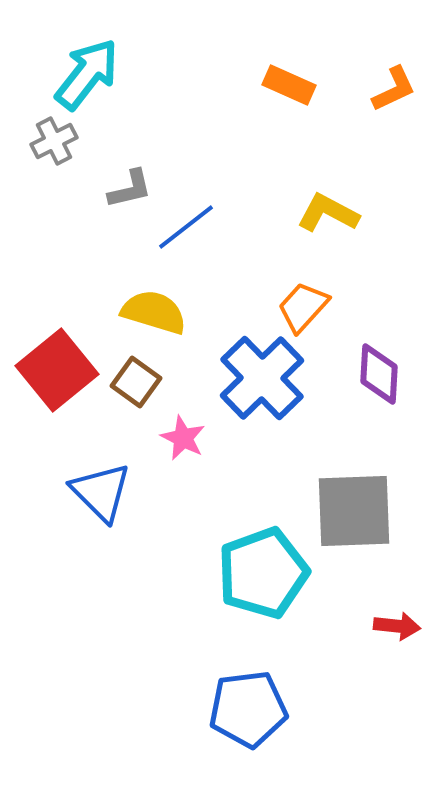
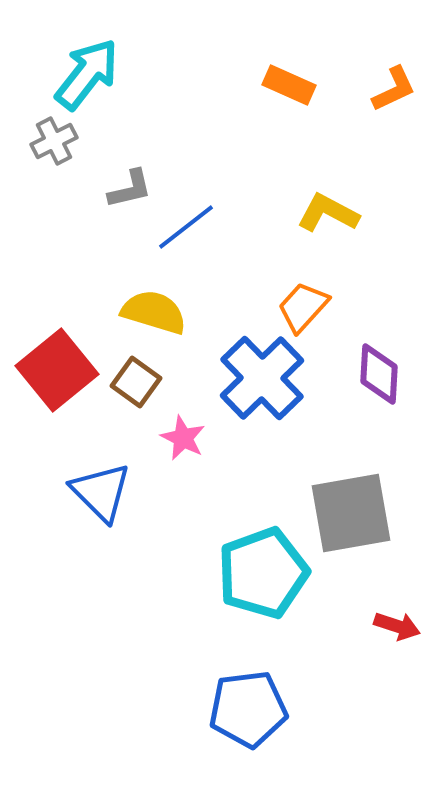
gray square: moved 3 px left, 2 px down; rotated 8 degrees counterclockwise
red arrow: rotated 12 degrees clockwise
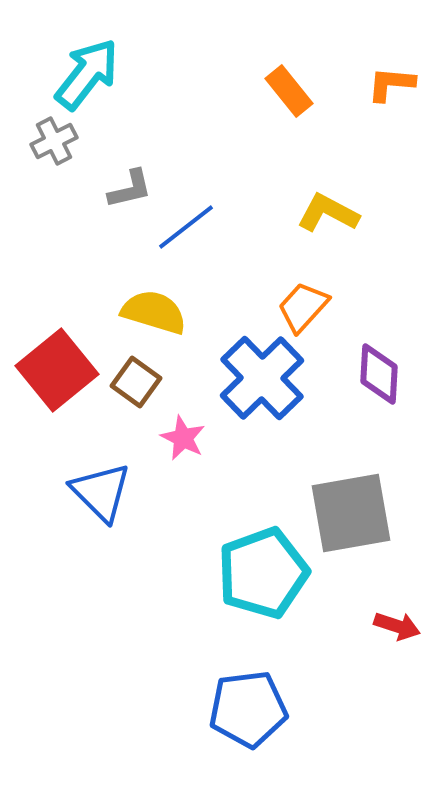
orange rectangle: moved 6 px down; rotated 27 degrees clockwise
orange L-shape: moved 3 px left, 5 px up; rotated 150 degrees counterclockwise
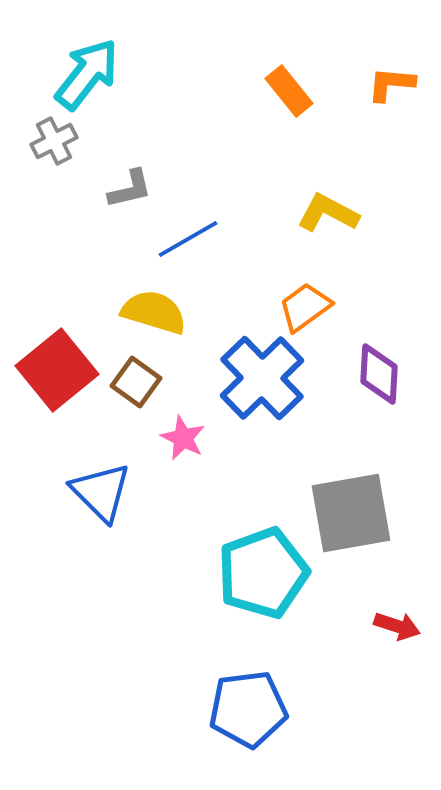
blue line: moved 2 px right, 12 px down; rotated 8 degrees clockwise
orange trapezoid: moved 2 px right; rotated 12 degrees clockwise
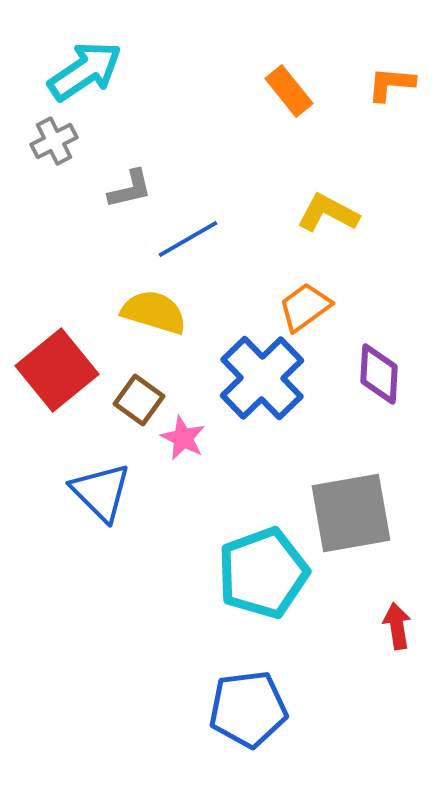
cyan arrow: moved 2 px left, 3 px up; rotated 18 degrees clockwise
brown square: moved 3 px right, 18 px down
red arrow: rotated 117 degrees counterclockwise
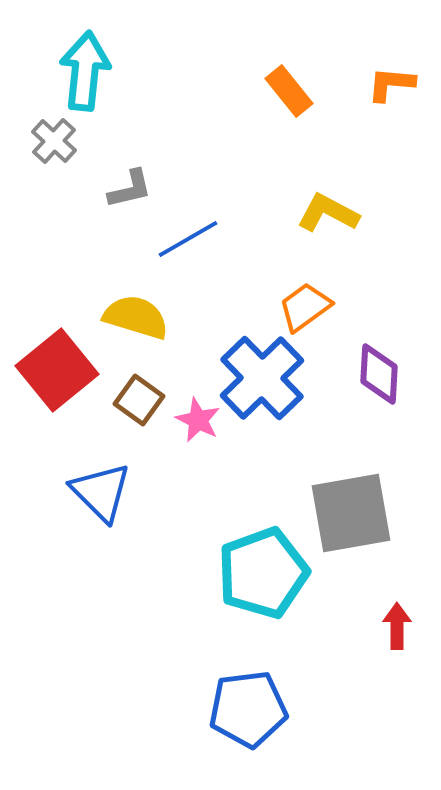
cyan arrow: rotated 50 degrees counterclockwise
gray cross: rotated 21 degrees counterclockwise
yellow semicircle: moved 18 px left, 5 px down
pink star: moved 15 px right, 18 px up
red arrow: rotated 9 degrees clockwise
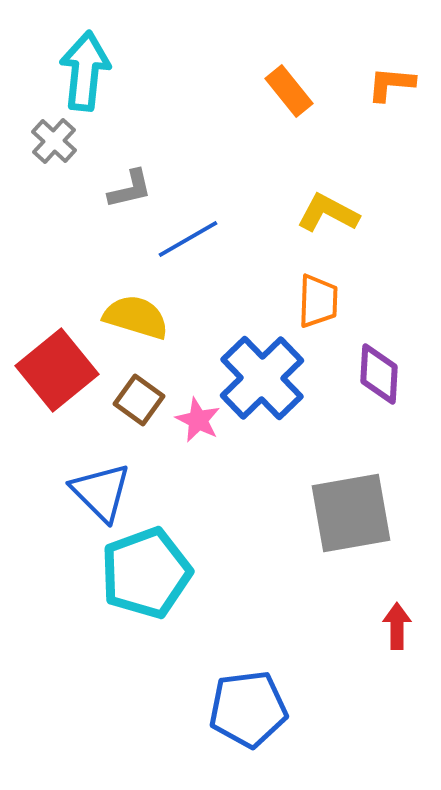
orange trapezoid: moved 13 px right, 6 px up; rotated 128 degrees clockwise
cyan pentagon: moved 117 px left
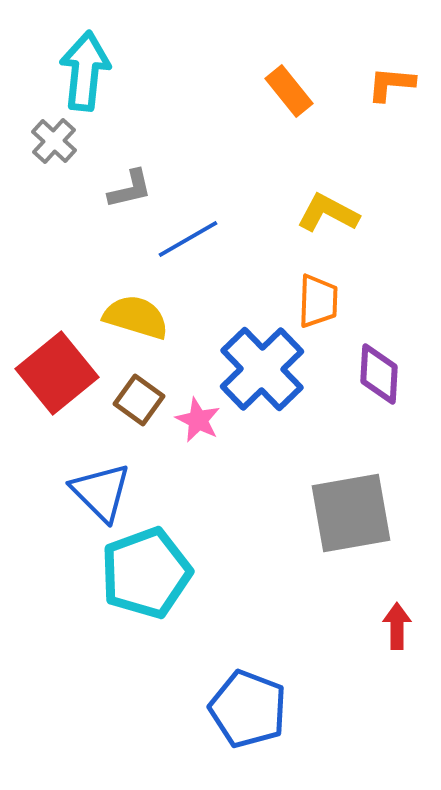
red square: moved 3 px down
blue cross: moved 9 px up
blue pentagon: rotated 28 degrees clockwise
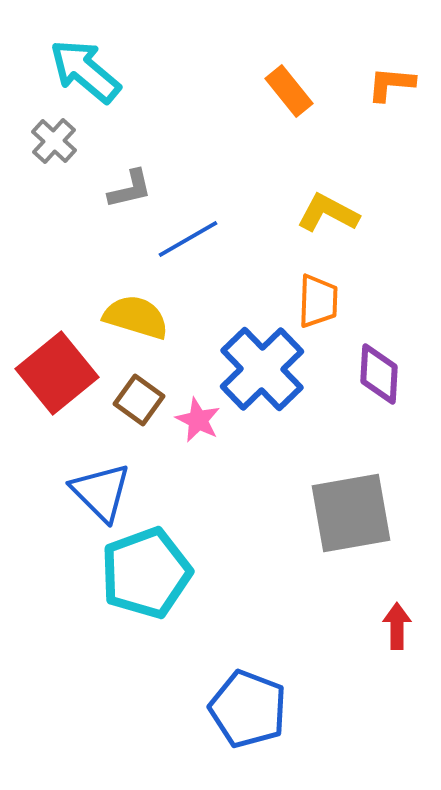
cyan arrow: rotated 56 degrees counterclockwise
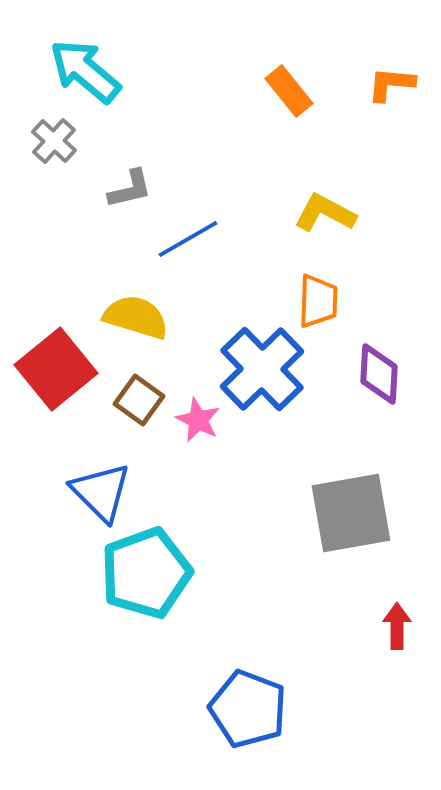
yellow L-shape: moved 3 px left
red square: moved 1 px left, 4 px up
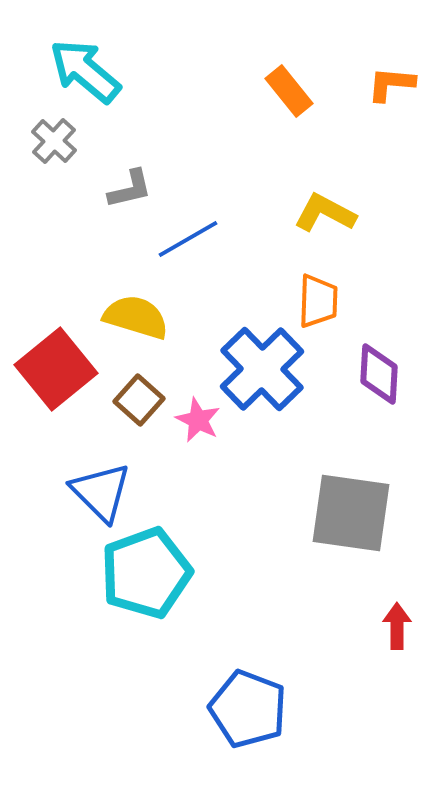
brown square: rotated 6 degrees clockwise
gray square: rotated 18 degrees clockwise
